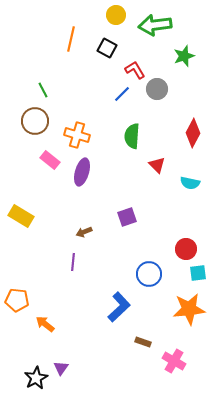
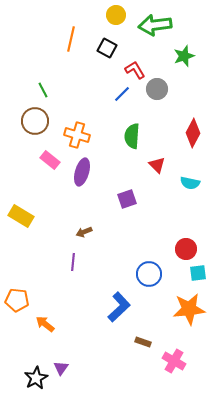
purple square: moved 18 px up
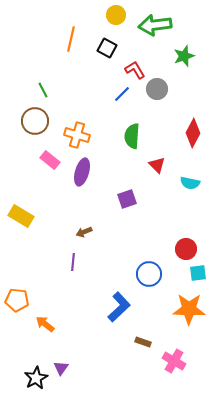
orange star: rotated 8 degrees clockwise
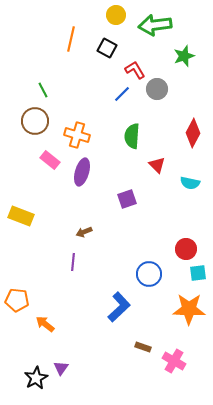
yellow rectangle: rotated 10 degrees counterclockwise
brown rectangle: moved 5 px down
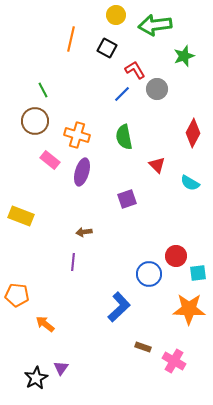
green semicircle: moved 8 px left, 1 px down; rotated 15 degrees counterclockwise
cyan semicircle: rotated 18 degrees clockwise
brown arrow: rotated 14 degrees clockwise
red circle: moved 10 px left, 7 px down
orange pentagon: moved 5 px up
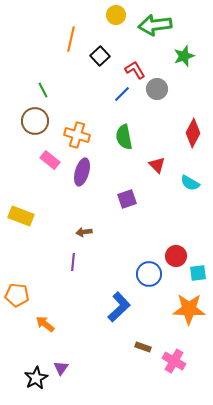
black square: moved 7 px left, 8 px down; rotated 18 degrees clockwise
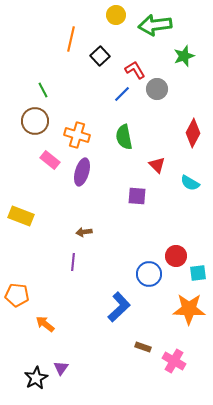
purple square: moved 10 px right, 3 px up; rotated 24 degrees clockwise
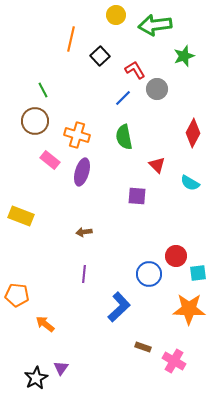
blue line: moved 1 px right, 4 px down
purple line: moved 11 px right, 12 px down
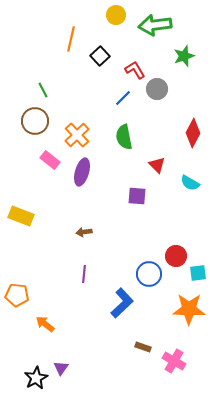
orange cross: rotated 30 degrees clockwise
blue L-shape: moved 3 px right, 4 px up
